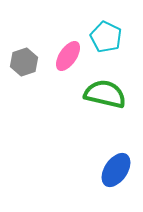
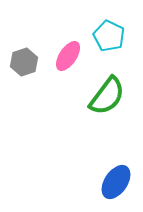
cyan pentagon: moved 3 px right, 1 px up
green semicircle: moved 2 px right, 2 px down; rotated 114 degrees clockwise
blue ellipse: moved 12 px down
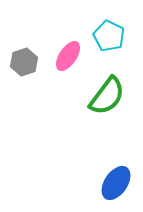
blue ellipse: moved 1 px down
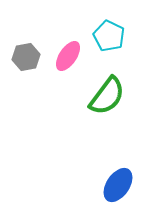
gray hexagon: moved 2 px right, 5 px up; rotated 8 degrees clockwise
blue ellipse: moved 2 px right, 2 px down
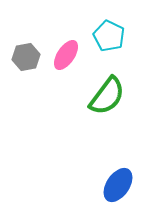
pink ellipse: moved 2 px left, 1 px up
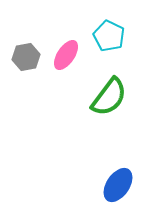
green semicircle: moved 2 px right, 1 px down
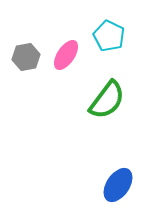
green semicircle: moved 2 px left, 3 px down
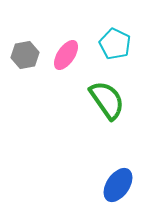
cyan pentagon: moved 6 px right, 8 px down
gray hexagon: moved 1 px left, 2 px up
green semicircle: rotated 72 degrees counterclockwise
